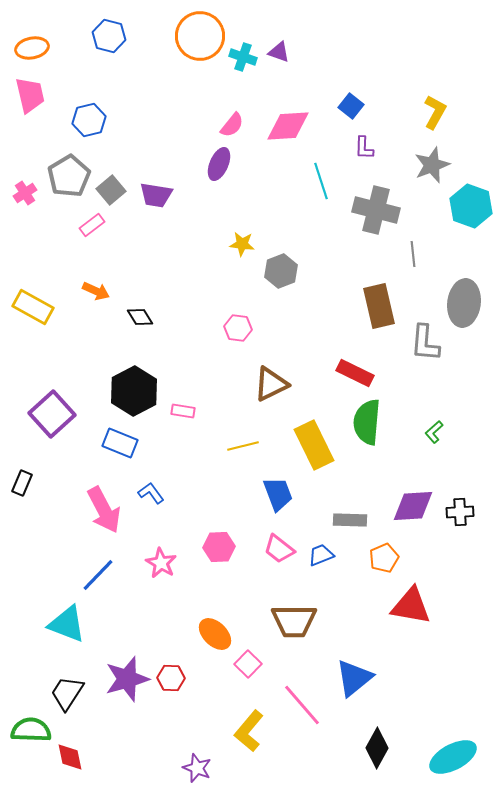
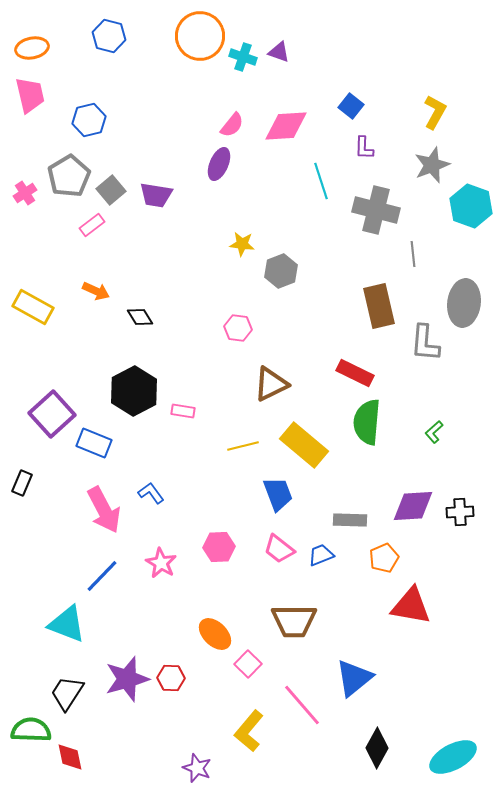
pink diamond at (288, 126): moved 2 px left
blue rectangle at (120, 443): moved 26 px left
yellow rectangle at (314, 445): moved 10 px left; rotated 24 degrees counterclockwise
blue line at (98, 575): moved 4 px right, 1 px down
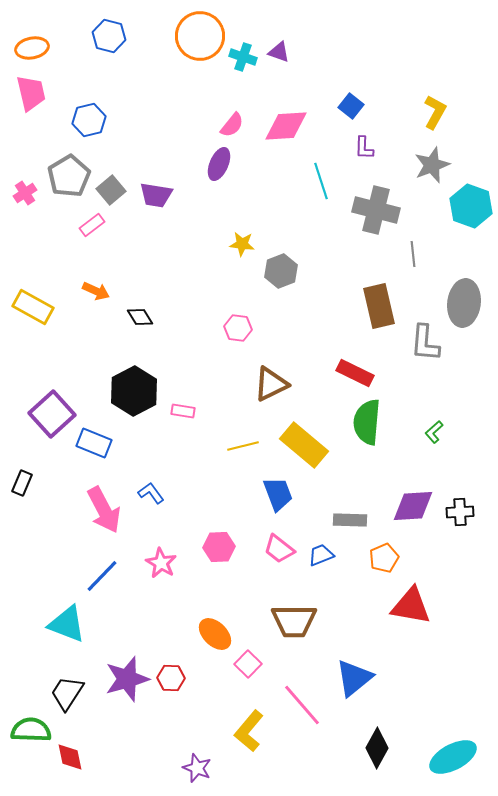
pink trapezoid at (30, 95): moved 1 px right, 2 px up
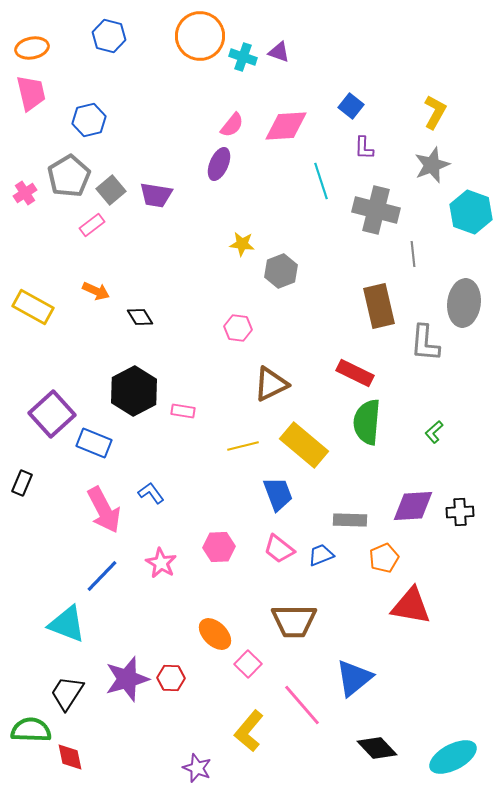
cyan hexagon at (471, 206): moved 6 px down
black diamond at (377, 748): rotated 72 degrees counterclockwise
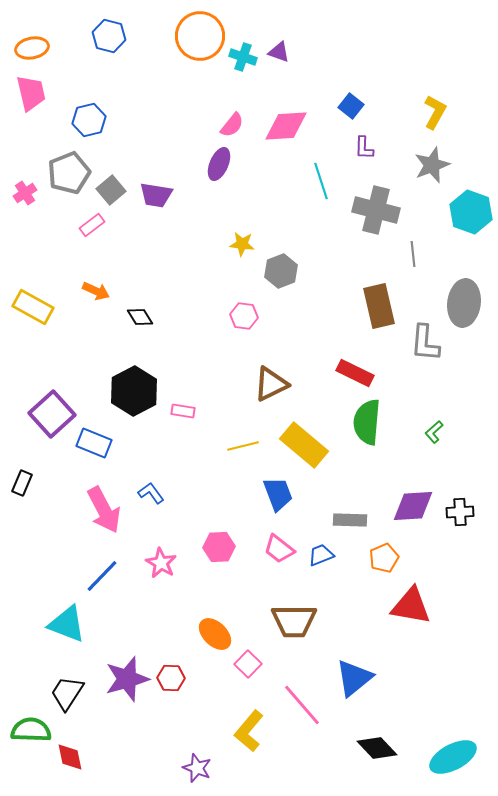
gray pentagon at (69, 176): moved 3 px up; rotated 9 degrees clockwise
pink hexagon at (238, 328): moved 6 px right, 12 px up
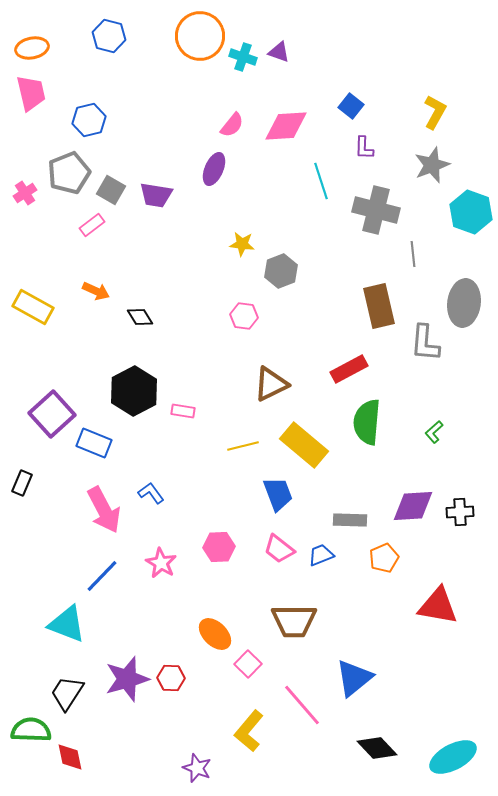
purple ellipse at (219, 164): moved 5 px left, 5 px down
gray square at (111, 190): rotated 20 degrees counterclockwise
red rectangle at (355, 373): moved 6 px left, 4 px up; rotated 54 degrees counterclockwise
red triangle at (411, 606): moved 27 px right
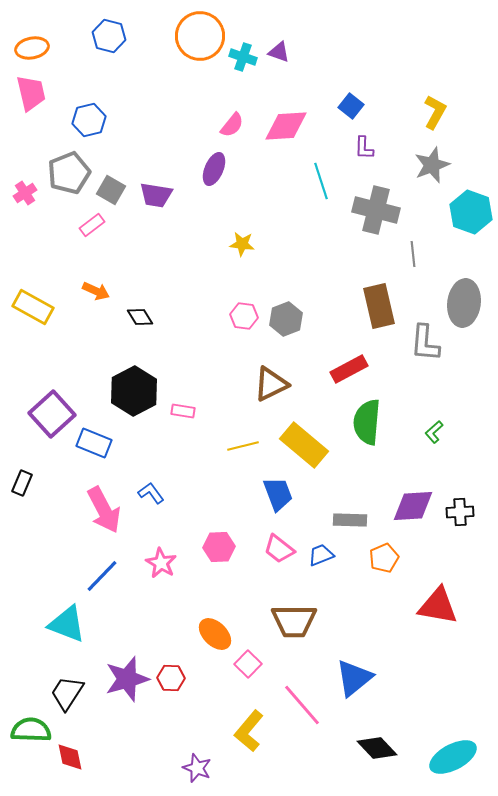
gray hexagon at (281, 271): moved 5 px right, 48 px down
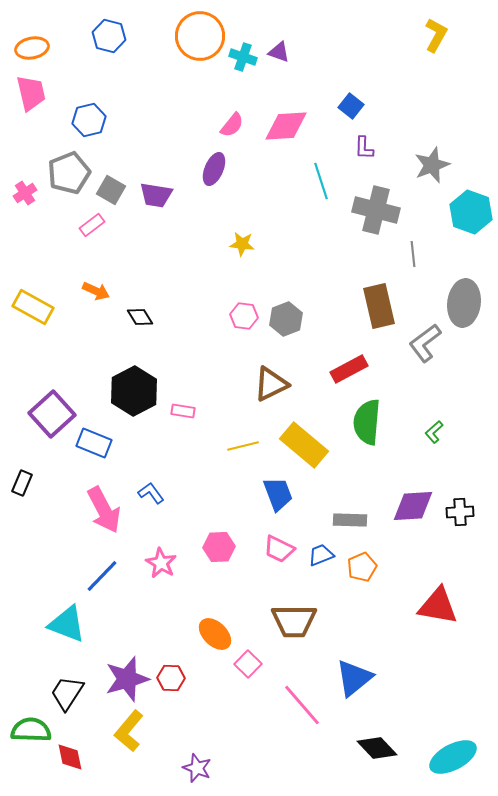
yellow L-shape at (435, 112): moved 1 px right, 77 px up
gray L-shape at (425, 343): rotated 48 degrees clockwise
pink trapezoid at (279, 549): rotated 12 degrees counterclockwise
orange pentagon at (384, 558): moved 22 px left, 9 px down
yellow L-shape at (249, 731): moved 120 px left
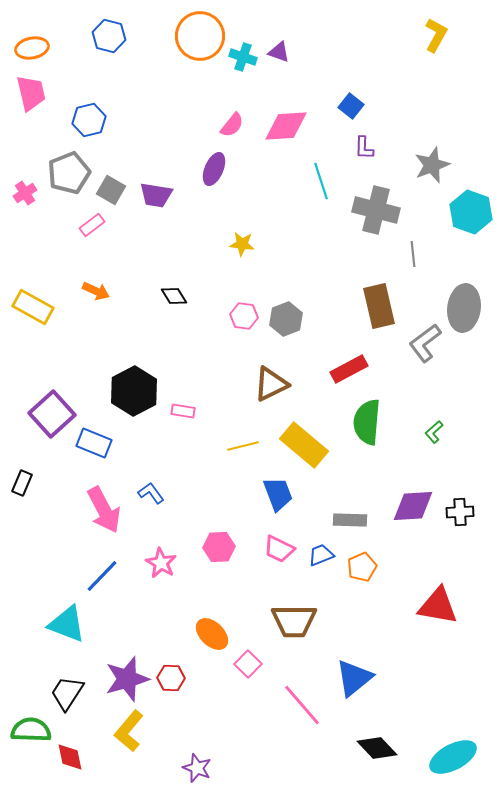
gray ellipse at (464, 303): moved 5 px down
black diamond at (140, 317): moved 34 px right, 21 px up
orange ellipse at (215, 634): moved 3 px left
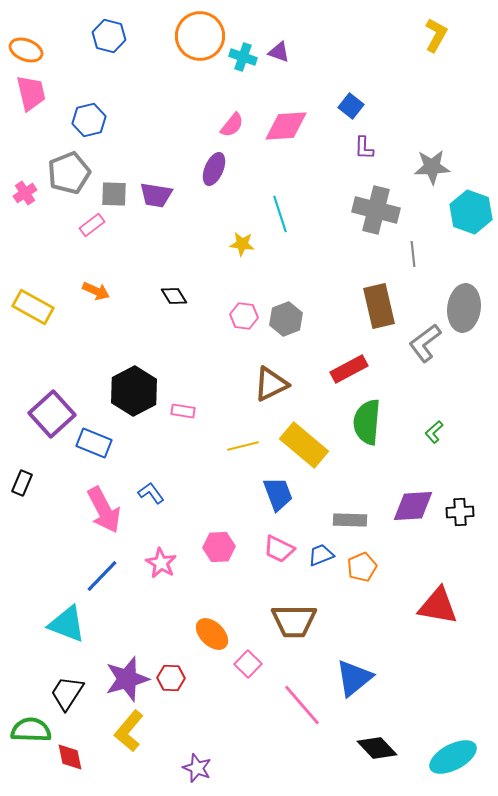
orange ellipse at (32, 48): moved 6 px left, 2 px down; rotated 32 degrees clockwise
gray star at (432, 165): moved 2 px down; rotated 18 degrees clockwise
cyan line at (321, 181): moved 41 px left, 33 px down
gray square at (111, 190): moved 3 px right, 4 px down; rotated 28 degrees counterclockwise
